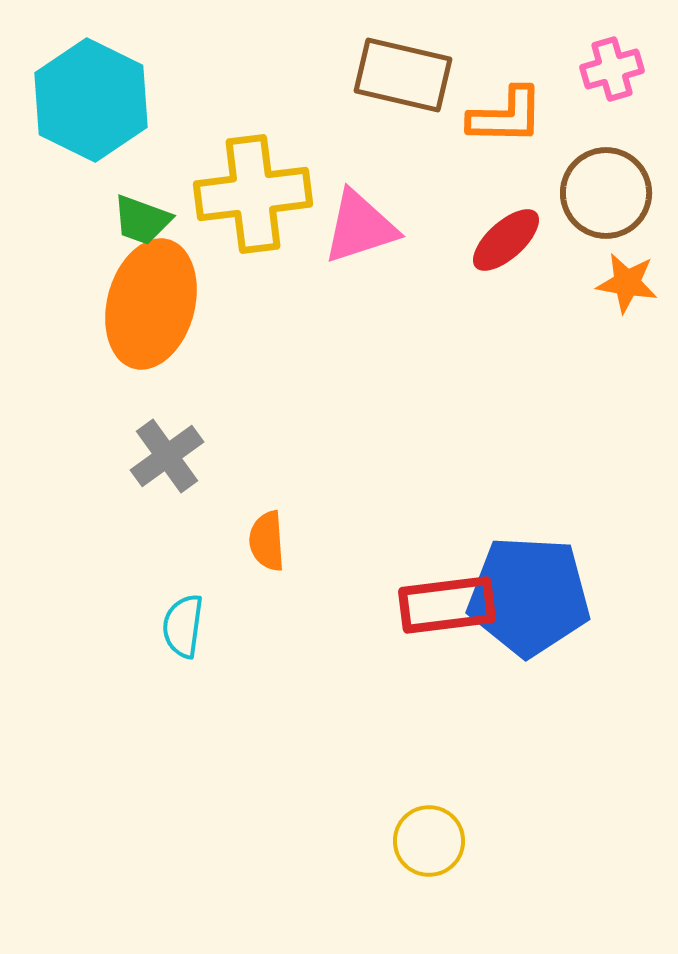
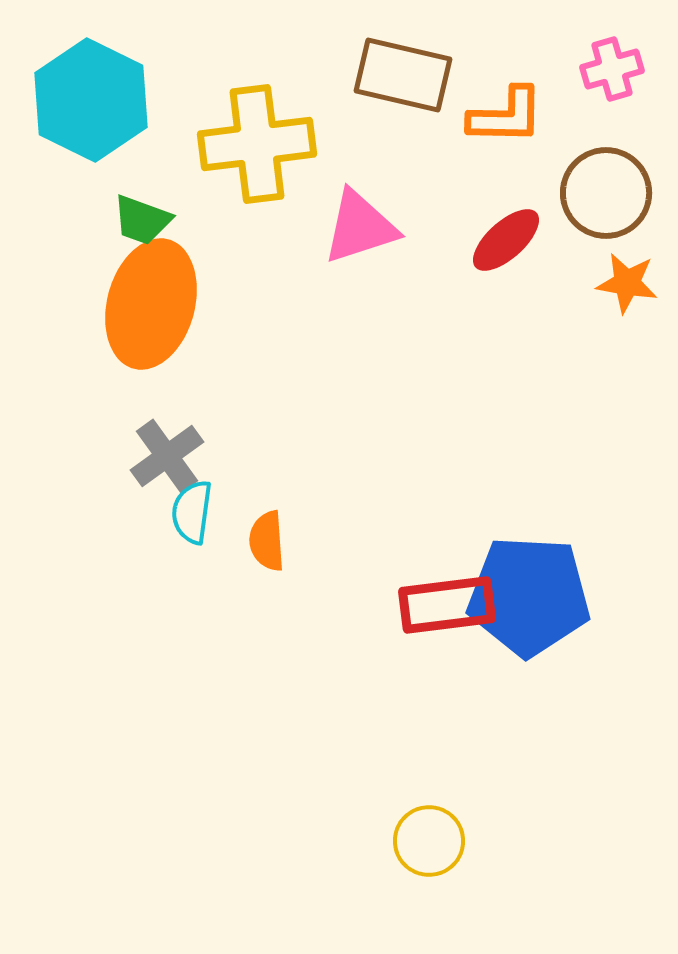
yellow cross: moved 4 px right, 50 px up
cyan semicircle: moved 9 px right, 114 px up
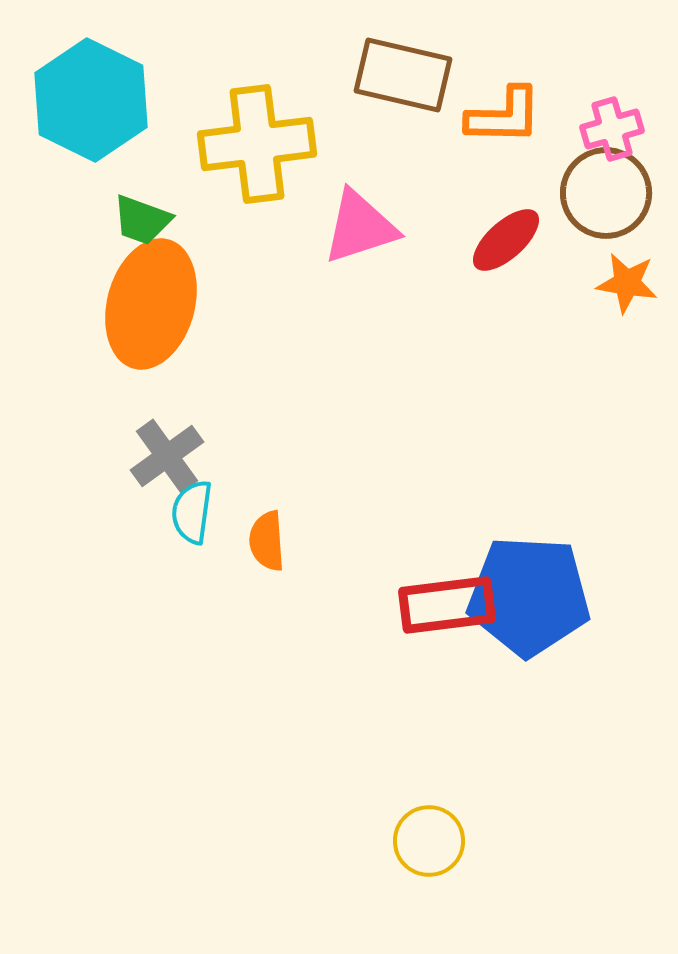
pink cross: moved 60 px down
orange L-shape: moved 2 px left
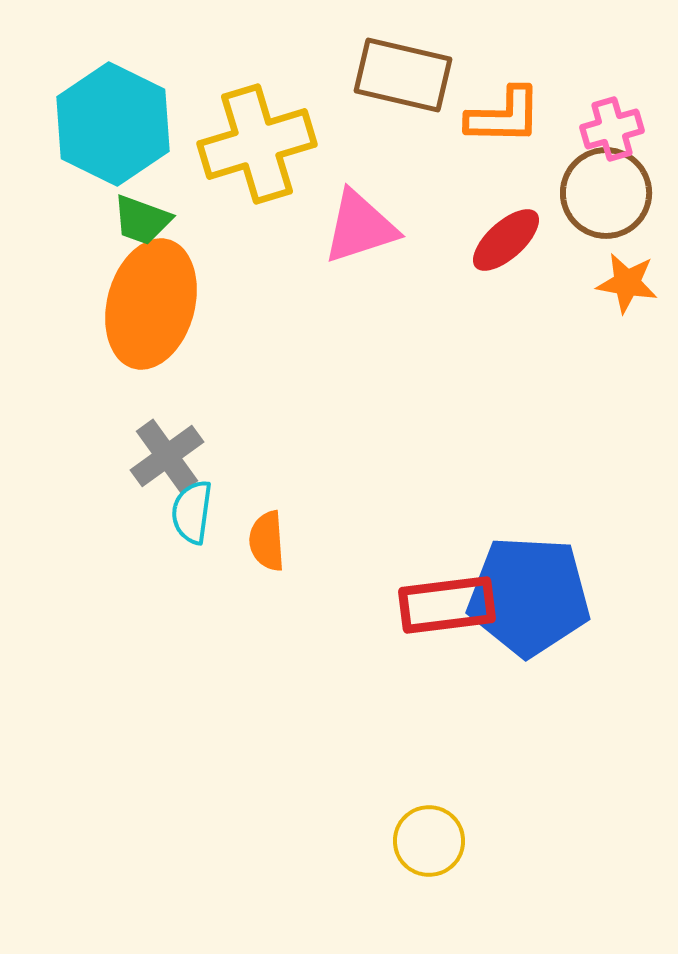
cyan hexagon: moved 22 px right, 24 px down
yellow cross: rotated 10 degrees counterclockwise
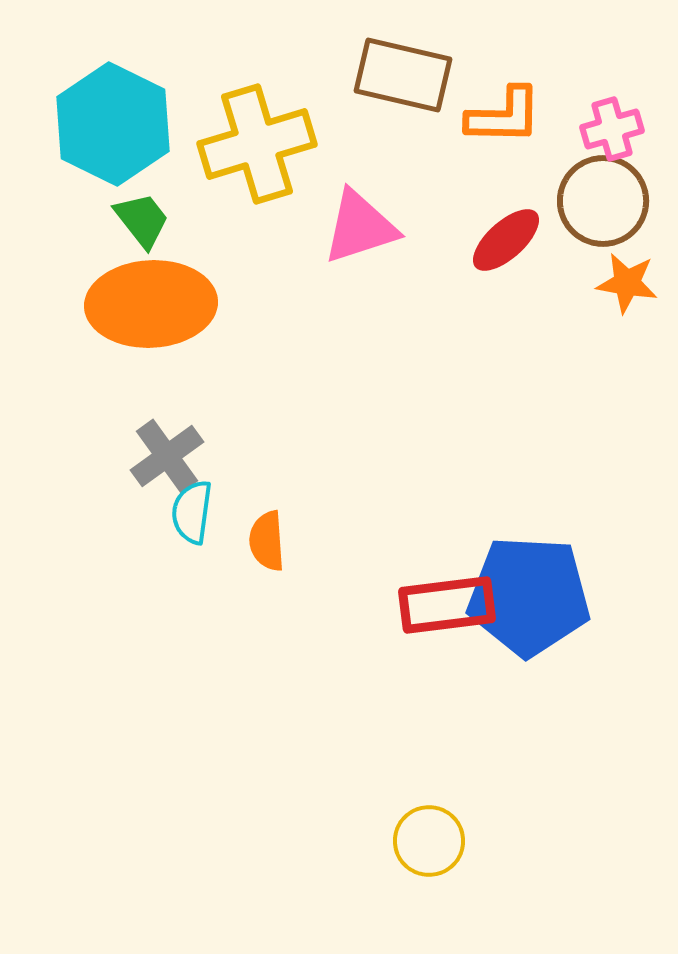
brown circle: moved 3 px left, 8 px down
green trapezoid: rotated 148 degrees counterclockwise
orange ellipse: rotated 72 degrees clockwise
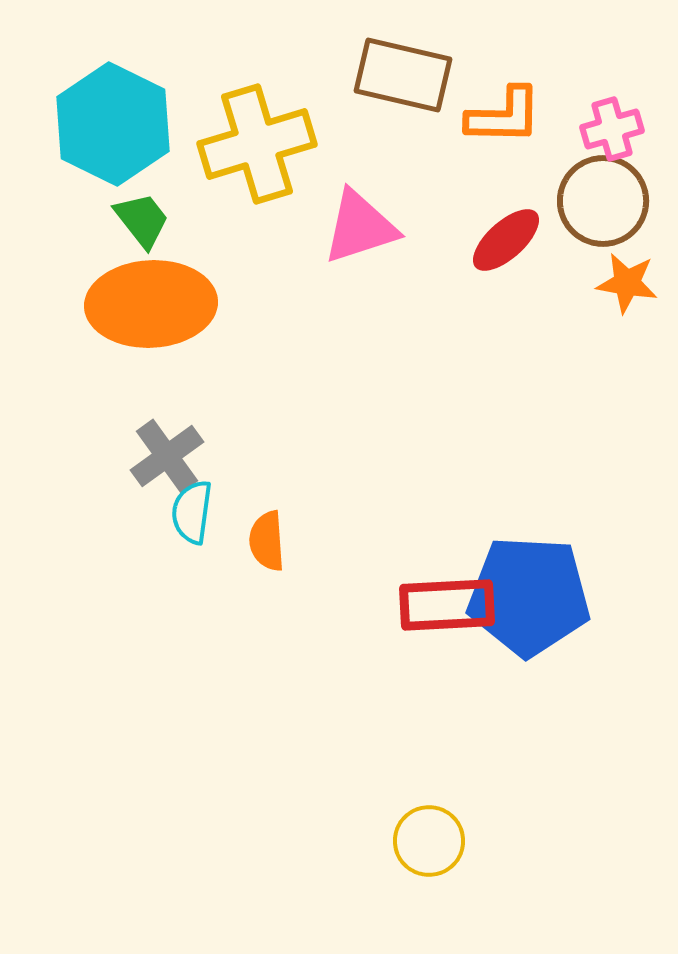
red rectangle: rotated 4 degrees clockwise
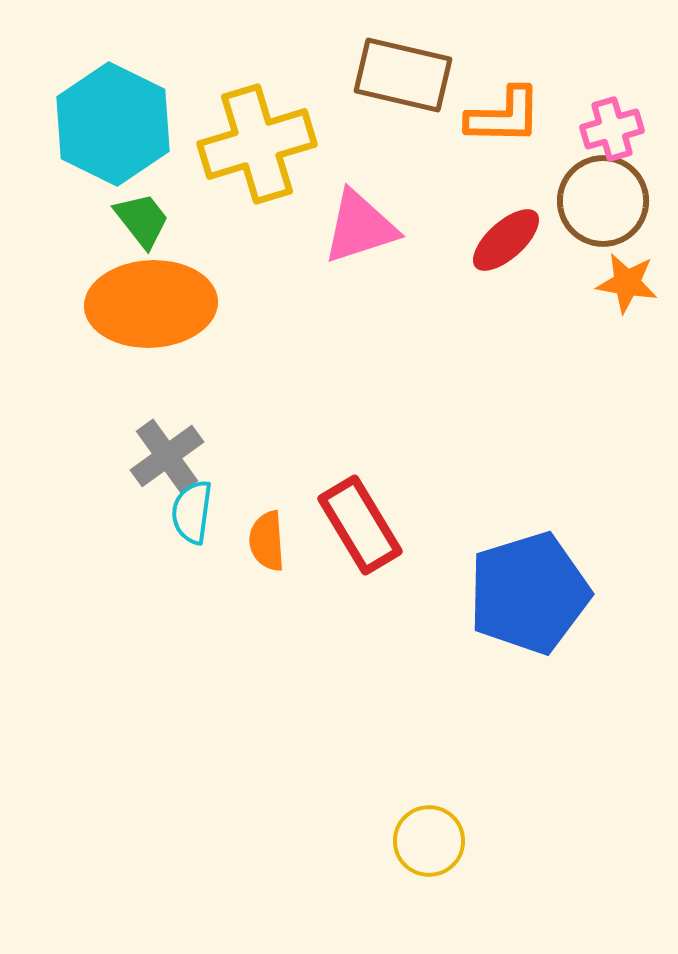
blue pentagon: moved 3 px up; rotated 20 degrees counterclockwise
red rectangle: moved 87 px left, 80 px up; rotated 62 degrees clockwise
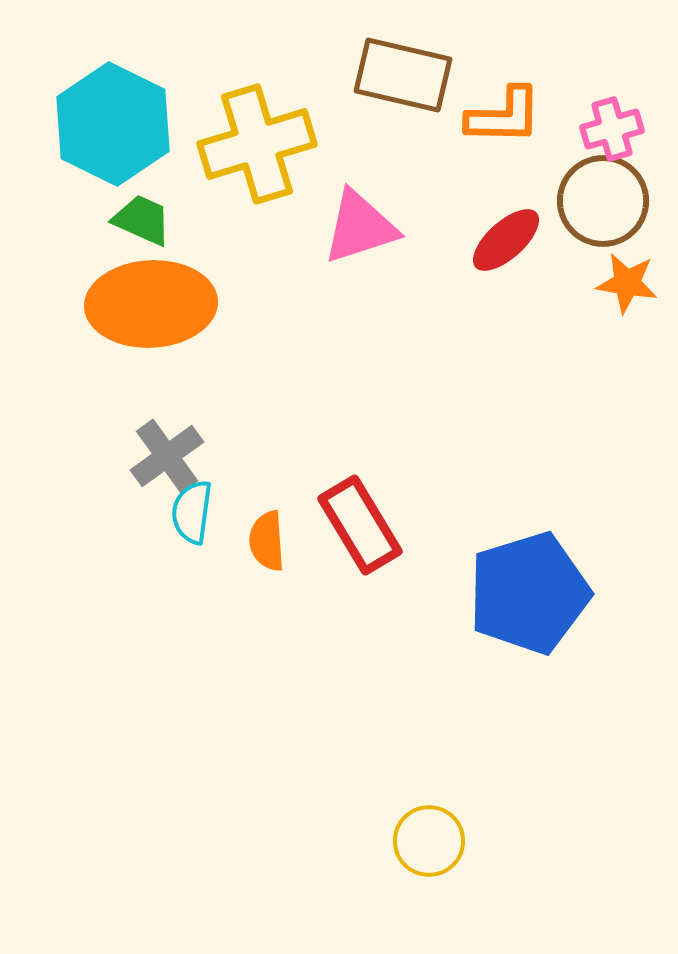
green trapezoid: rotated 28 degrees counterclockwise
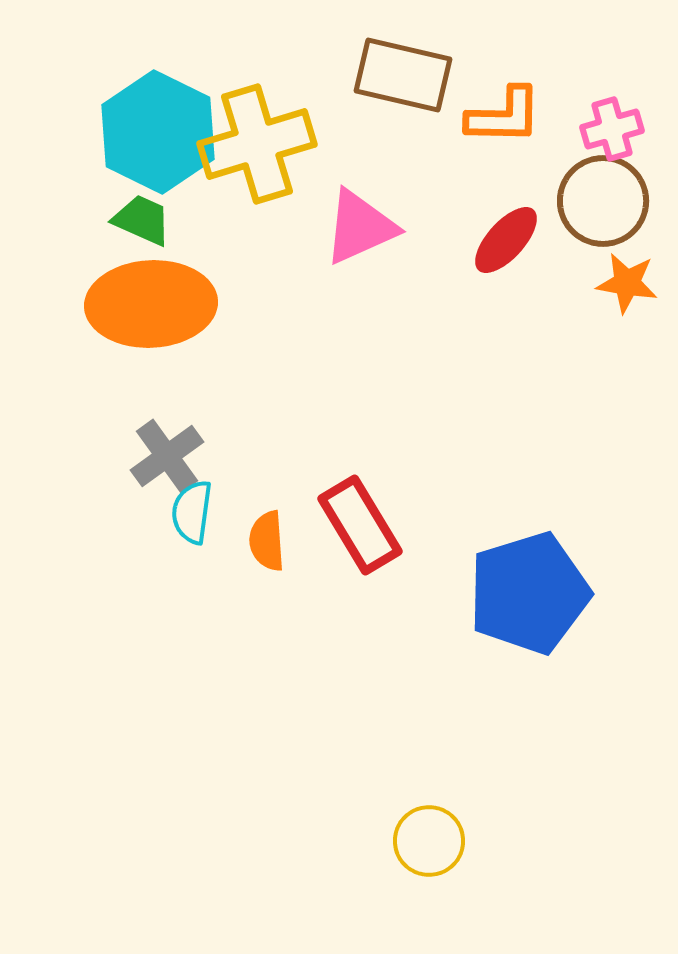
cyan hexagon: moved 45 px right, 8 px down
pink triangle: rotated 6 degrees counterclockwise
red ellipse: rotated 6 degrees counterclockwise
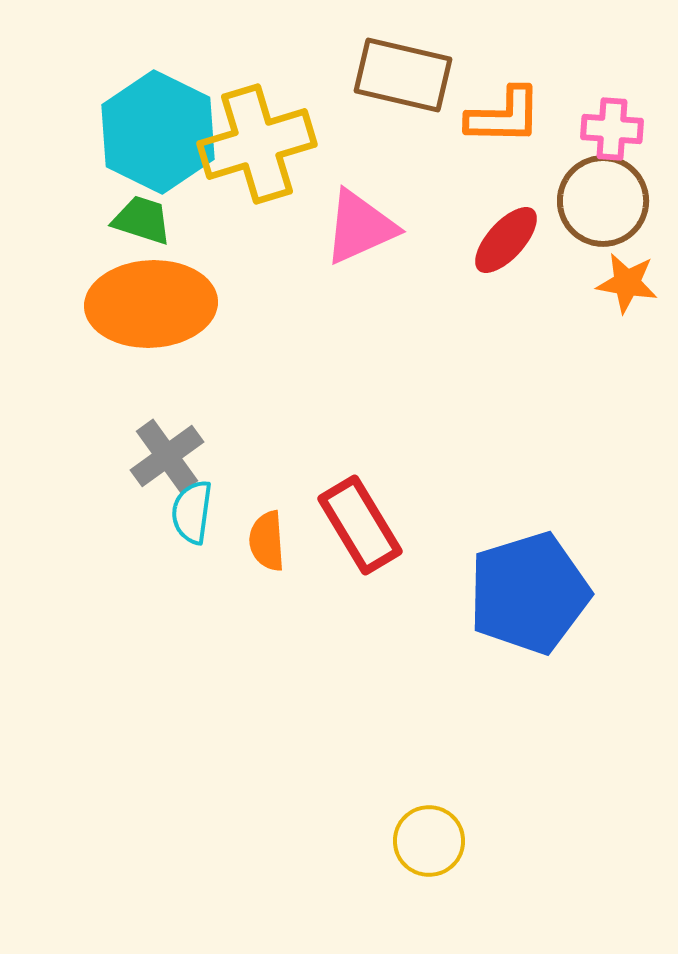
pink cross: rotated 20 degrees clockwise
green trapezoid: rotated 6 degrees counterclockwise
